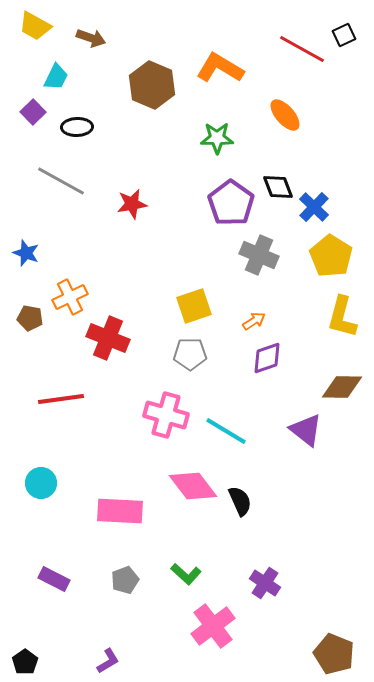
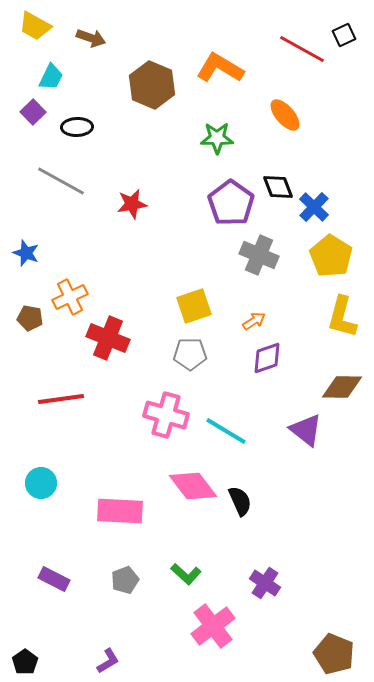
cyan trapezoid at (56, 77): moved 5 px left
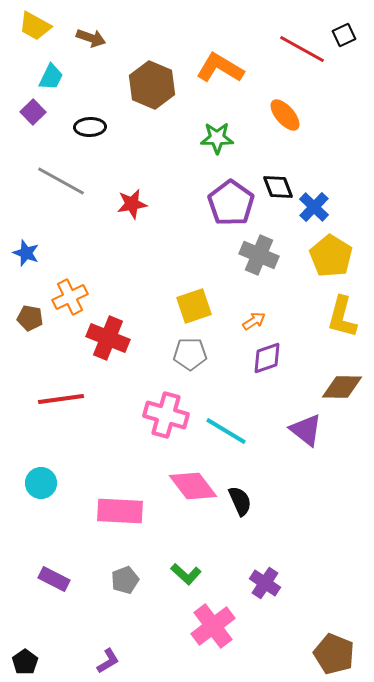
black ellipse at (77, 127): moved 13 px right
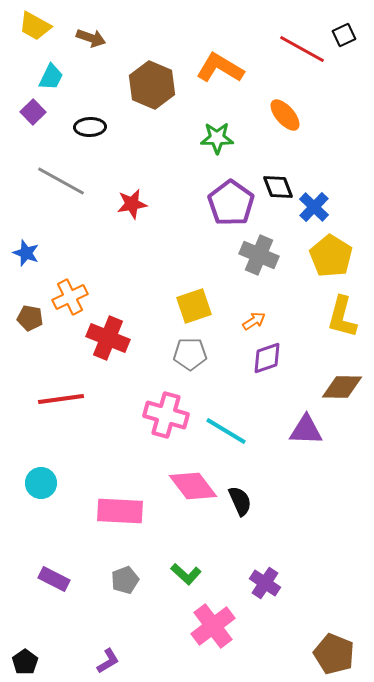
purple triangle at (306, 430): rotated 36 degrees counterclockwise
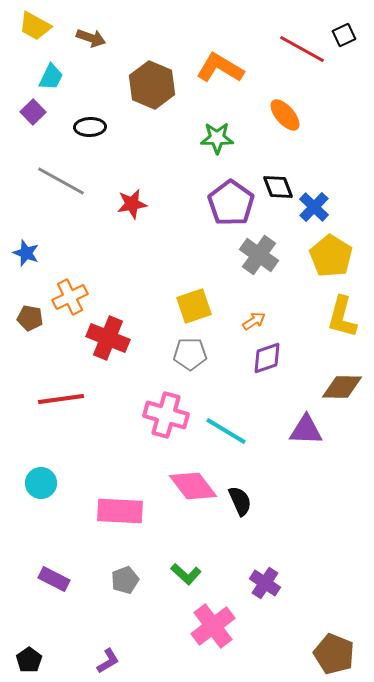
gray cross at (259, 255): rotated 12 degrees clockwise
black pentagon at (25, 662): moved 4 px right, 2 px up
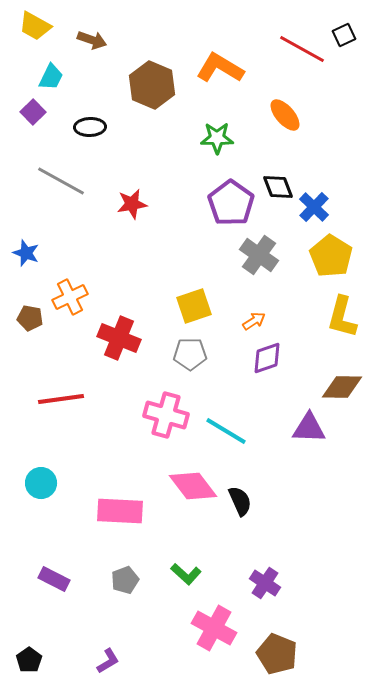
brown arrow at (91, 38): moved 1 px right, 2 px down
red cross at (108, 338): moved 11 px right
purple triangle at (306, 430): moved 3 px right, 2 px up
pink cross at (213, 626): moved 1 px right, 2 px down; rotated 24 degrees counterclockwise
brown pentagon at (334, 654): moved 57 px left
